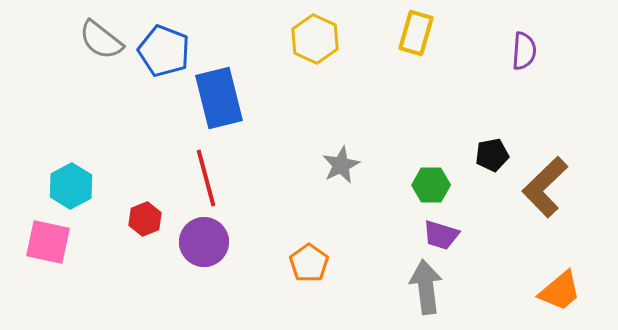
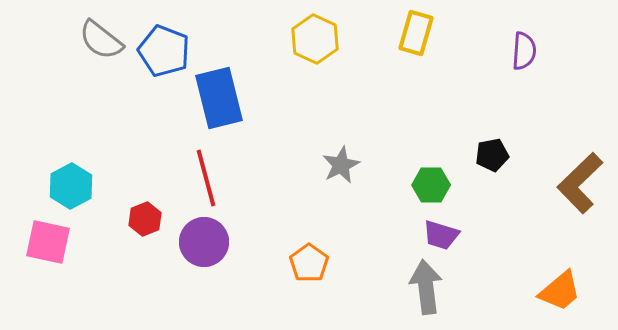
brown L-shape: moved 35 px right, 4 px up
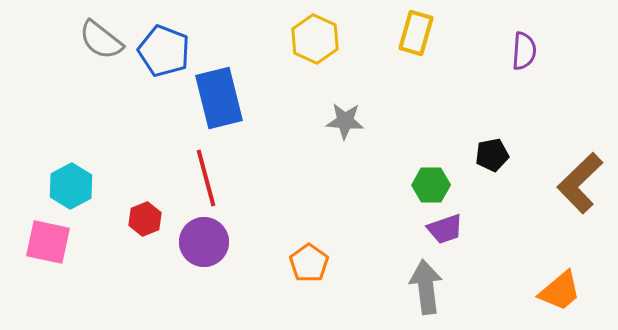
gray star: moved 4 px right, 44 px up; rotated 30 degrees clockwise
purple trapezoid: moved 4 px right, 6 px up; rotated 36 degrees counterclockwise
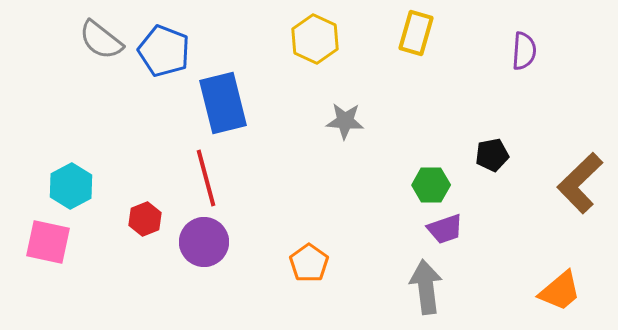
blue rectangle: moved 4 px right, 5 px down
